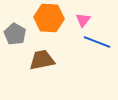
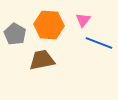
orange hexagon: moved 7 px down
blue line: moved 2 px right, 1 px down
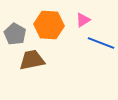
pink triangle: rotated 21 degrees clockwise
blue line: moved 2 px right
brown trapezoid: moved 10 px left
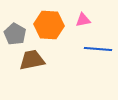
pink triangle: rotated 21 degrees clockwise
blue line: moved 3 px left, 6 px down; rotated 16 degrees counterclockwise
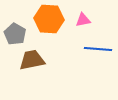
orange hexagon: moved 6 px up
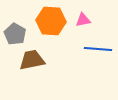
orange hexagon: moved 2 px right, 2 px down
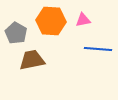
gray pentagon: moved 1 px right, 1 px up
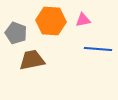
gray pentagon: rotated 10 degrees counterclockwise
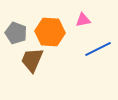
orange hexagon: moved 1 px left, 11 px down
blue line: rotated 32 degrees counterclockwise
brown trapezoid: rotated 56 degrees counterclockwise
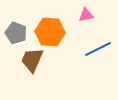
pink triangle: moved 3 px right, 5 px up
